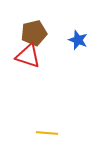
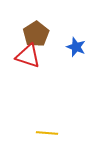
brown pentagon: moved 2 px right, 1 px down; rotated 20 degrees counterclockwise
blue star: moved 2 px left, 7 px down
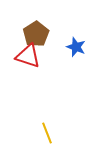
yellow line: rotated 65 degrees clockwise
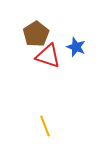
red triangle: moved 20 px right
yellow line: moved 2 px left, 7 px up
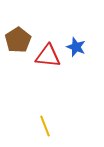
brown pentagon: moved 18 px left, 6 px down
red triangle: rotated 12 degrees counterclockwise
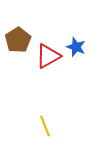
red triangle: rotated 36 degrees counterclockwise
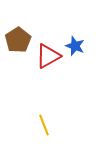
blue star: moved 1 px left, 1 px up
yellow line: moved 1 px left, 1 px up
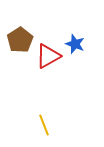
brown pentagon: moved 2 px right
blue star: moved 2 px up
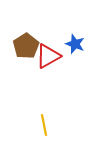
brown pentagon: moved 6 px right, 6 px down
yellow line: rotated 10 degrees clockwise
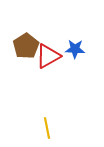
blue star: moved 5 px down; rotated 18 degrees counterclockwise
yellow line: moved 3 px right, 3 px down
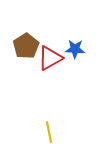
red triangle: moved 2 px right, 2 px down
yellow line: moved 2 px right, 4 px down
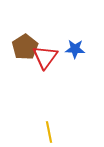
brown pentagon: moved 1 px left, 1 px down
red triangle: moved 5 px left, 1 px up; rotated 24 degrees counterclockwise
